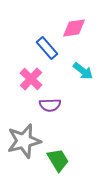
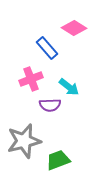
pink diamond: rotated 40 degrees clockwise
cyan arrow: moved 14 px left, 16 px down
pink cross: rotated 25 degrees clockwise
green trapezoid: rotated 80 degrees counterclockwise
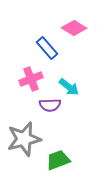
gray star: moved 2 px up
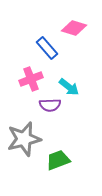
pink diamond: rotated 15 degrees counterclockwise
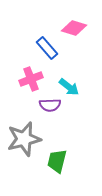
green trapezoid: moved 1 px left, 1 px down; rotated 55 degrees counterclockwise
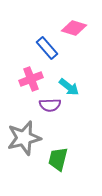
gray star: moved 1 px up
green trapezoid: moved 1 px right, 2 px up
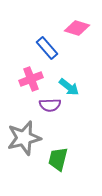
pink diamond: moved 3 px right
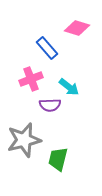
gray star: moved 2 px down
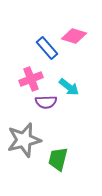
pink diamond: moved 3 px left, 8 px down
purple semicircle: moved 4 px left, 3 px up
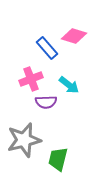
cyan arrow: moved 2 px up
